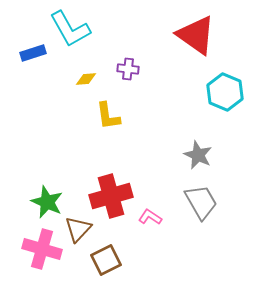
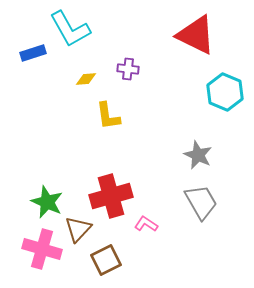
red triangle: rotated 9 degrees counterclockwise
pink L-shape: moved 4 px left, 7 px down
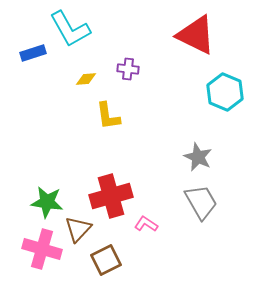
gray star: moved 2 px down
green star: rotated 16 degrees counterclockwise
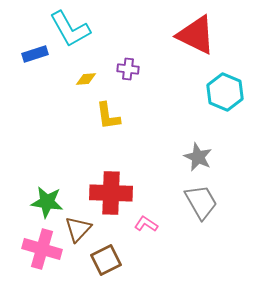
blue rectangle: moved 2 px right, 1 px down
red cross: moved 3 px up; rotated 18 degrees clockwise
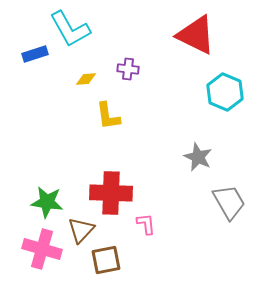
gray trapezoid: moved 28 px right
pink L-shape: rotated 50 degrees clockwise
brown triangle: moved 3 px right, 1 px down
brown square: rotated 16 degrees clockwise
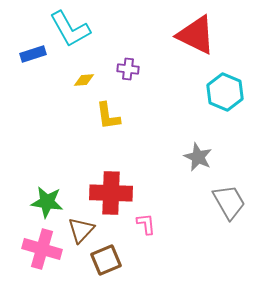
blue rectangle: moved 2 px left
yellow diamond: moved 2 px left, 1 px down
brown square: rotated 12 degrees counterclockwise
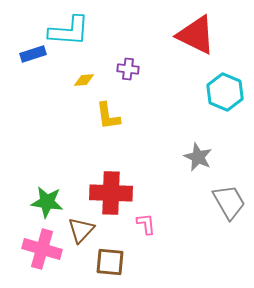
cyan L-shape: moved 1 px left, 2 px down; rotated 57 degrees counterclockwise
brown square: moved 4 px right, 2 px down; rotated 28 degrees clockwise
